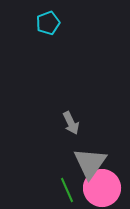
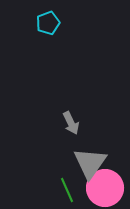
pink circle: moved 3 px right
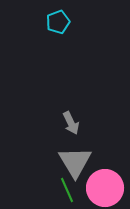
cyan pentagon: moved 10 px right, 1 px up
gray triangle: moved 15 px left, 1 px up; rotated 6 degrees counterclockwise
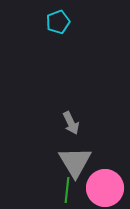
green line: rotated 30 degrees clockwise
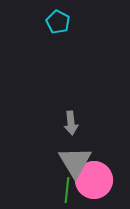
cyan pentagon: rotated 25 degrees counterclockwise
gray arrow: rotated 20 degrees clockwise
pink circle: moved 11 px left, 8 px up
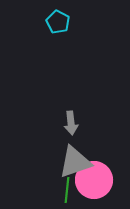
gray triangle: rotated 42 degrees clockwise
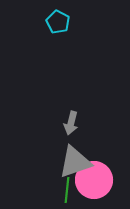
gray arrow: rotated 20 degrees clockwise
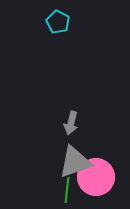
pink circle: moved 2 px right, 3 px up
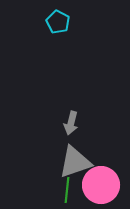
pink circle: moved 5 px right, 8 px down
